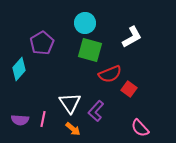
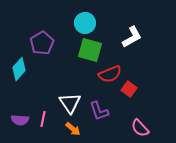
purple L-shape: moved 3 px right; rotated 60 degrees counterclockwise
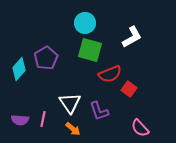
purple pentagon: moved 4 px right, 15 px down
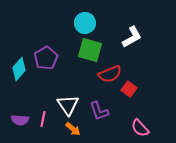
white triangle: moved 2 px left, 2 px down
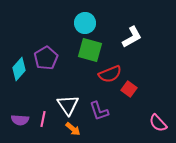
pink semicircle: moved 18 px right, 5 px up
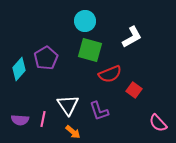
cyan circle: moved 2 px up
red square: moved 5 px right, 1 px down
orange arrow: moved 3 px down
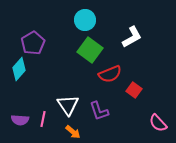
cyan circle: moved 1 px up
green square: rotated 20 degrees clockwise
purple pentagon: moved 13 px left, 15 px up
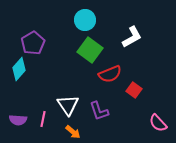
purple semicircle: moved 2 px left
